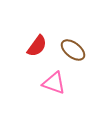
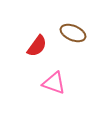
brown ellipse: moved 17 px up; rotated 15 degrees counterclockwise
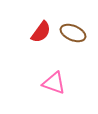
red semicircle: moved 4 px right, 14 px up
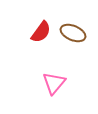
pink triangle: rotated 50 degrees clockwise
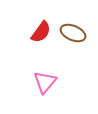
pink triangle: moved 9 px left, 1 px up
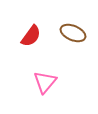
red semicircle: moved 10 px left, 4 px down
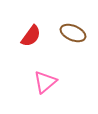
pink triangle: rotated 10 degrees clockwise
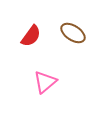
brown ellipse: rotated 10 degrees clockwise
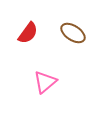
red semicircle: moved 3 px left, 3 px up
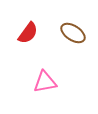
pink triangle: rotated 30 degrees clockwise
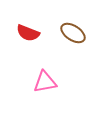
red semicircle: rotated 75 degrees clockwise
